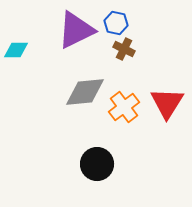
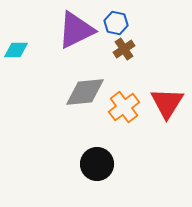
brown cross: rotated 30 degrees clockwise
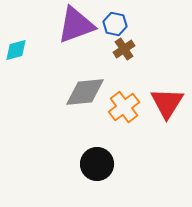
blue hexagon: moved 1 px left, 1 px down
purple triangle: moved 5 px up; rotated 6 degrees clockwise
cyan diamond: rotated 15 degrees counterclockwise
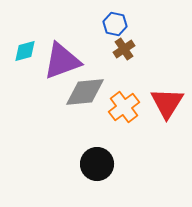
purple triangle: moved 14 px left, 36 px down
cyan diamond: moved 9 px right, 1 px down
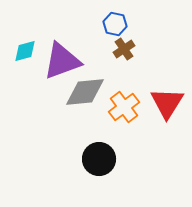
black circle: moved 2 px right, 5 px up
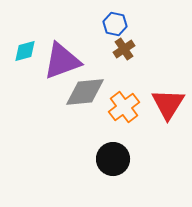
red triangle: moved 1 px right, 1 px down
black circle: moved 14 px right
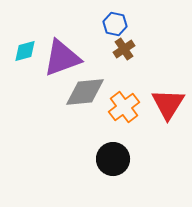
purple triangle: moved 3 px up
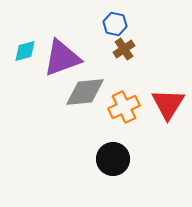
orange cross: rotated 12 degrees clockwise
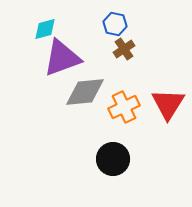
cyan diamond: moved 20 px right, 22 px up
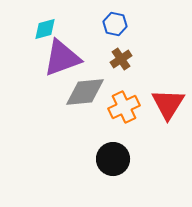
brown cross: moved 3 px left, 10 px down
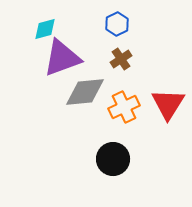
blue hexagon: moved 2 px right; rotated 20 degrees clockwise
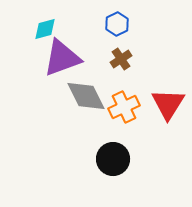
gray diamond: moved 1 px right, 4 px down; rotated 69 degrees clockwise
